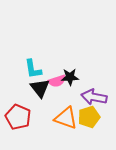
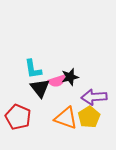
black star: rotated 12 degrees counterclockwise
purple arrow: rotated 15 degrees counterclockwise
yellow pentagon: rotated 15 degrees counterclockwise
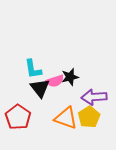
pink semicircle: moved 2 px left
red pentagon: rotated 10 degrees clockwise
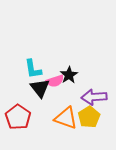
black star: moved 1 px left, 2 px up; rotated 18 degrees counterclockwise
